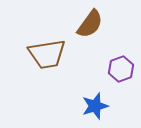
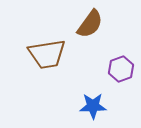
blue star: moved 2 px left; rotated 16 degrees clockwise
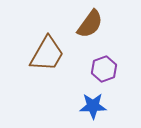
brown trapezoid: rotated 51 degrees counterclockwise
purple hexagon: moved 17 px left
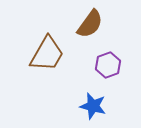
purple hexagon: moved 4 px right, 4 px up
blue star: rotated 16 degrees clockwise
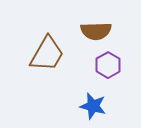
brown semicircle: moved 6 px right, 7 px down; rotated 52 degrees clockwise
purple hexagon: rotated 10 degrees counterclockwise
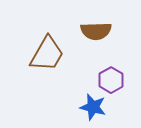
purple hexagon: moved 3 px right, 15 px down
blue star: moved 1 px down
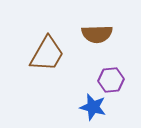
brown semicircle: moved 1 px right, 3 px down
purple hexagon: rotated 25 degrees clockwise
